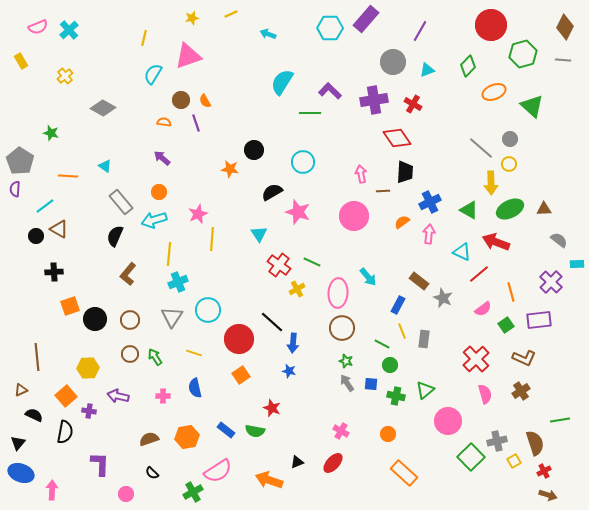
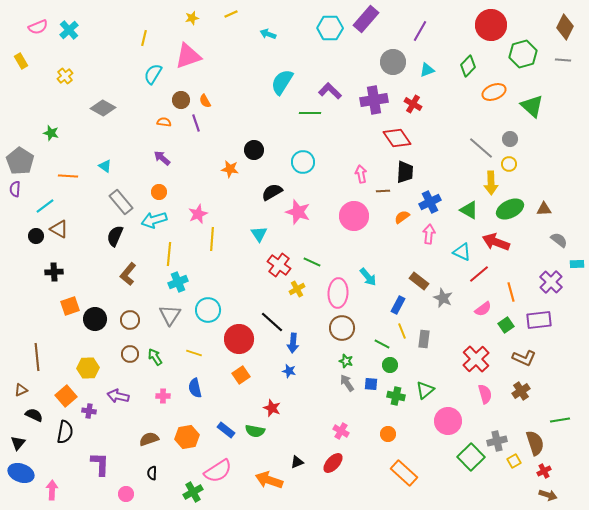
orange semicircle at (402, 222): moved 5 px up
gray triangle at (172, 317): moved 2 px left, 2 px up
black semicircle at (152, 473): rotated 48 degrees clockwise
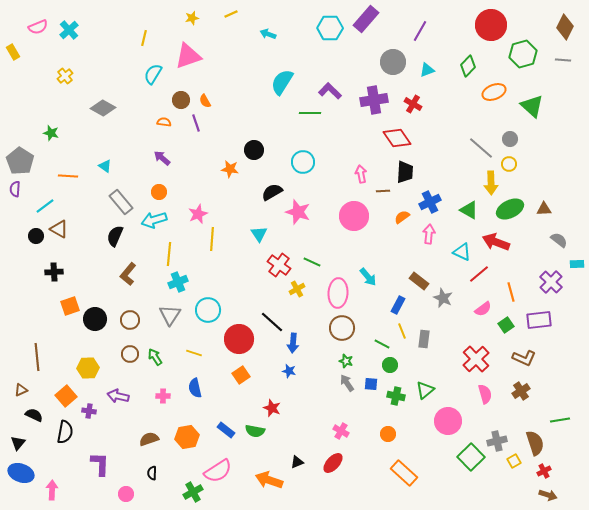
yellow rectangle at (21, 61): moved 8 px left, 9 px up
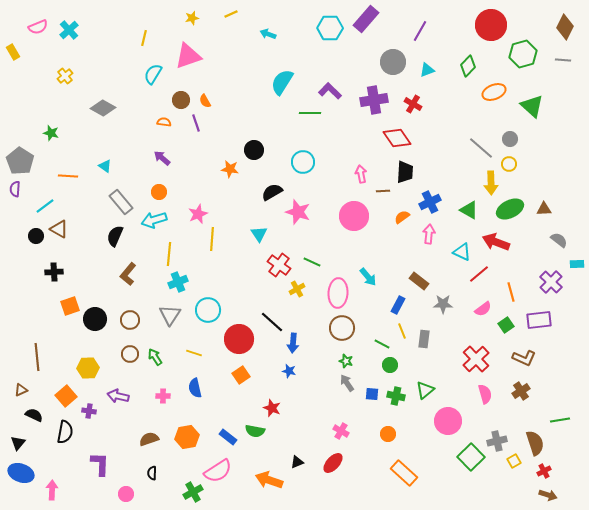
gray star at (443, 298): moved 6 px down; rotated 24 degrees counterclockwise
blue square at (371, 384): moved 1 px right, 10 px down
blue rectangle at (226, 430): moved 2 px right, 7 px down
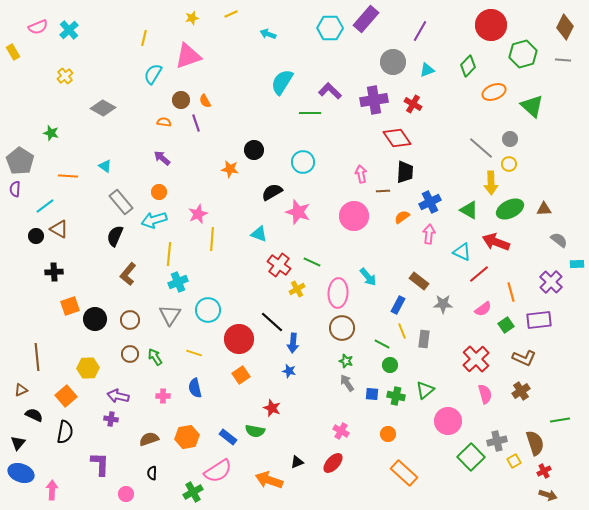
cyan triangle at (259, 234): rotated 36 degrees counterclockwise
purple cross at (89, 411): moved 22 px right, 8 px down
